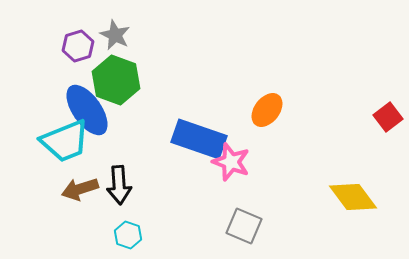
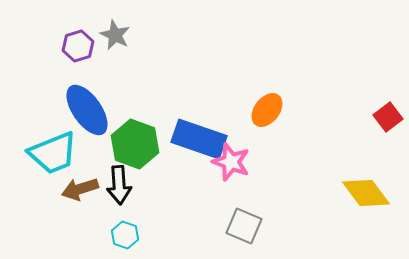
green hexagon: moved 19 px right, 64 px down
cyan trapezoid: moved 12 px left, 12 px down
yellow diamond: moved 13 px right, 4 px up
cyan hexagon: moved 3 px left
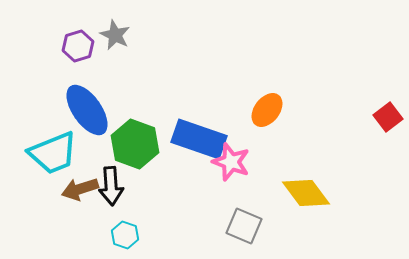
black arrow: moved 8 px left, 1 px down
yellow diamond: moved 60 px left
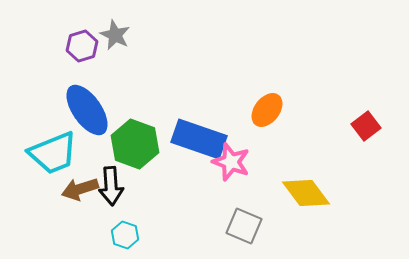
purple hexagon: moved 4 px right
red square: moved 22 px left, 9 px down
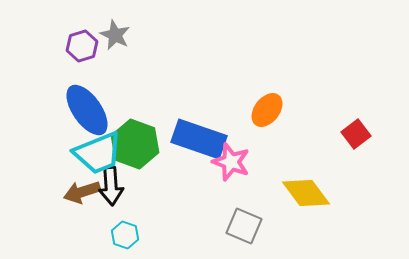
red square: moved 10 px left, 8 px down
cyan trapezoid: moved 45 px right
brown arrow: moved 2 px right, 3 px down
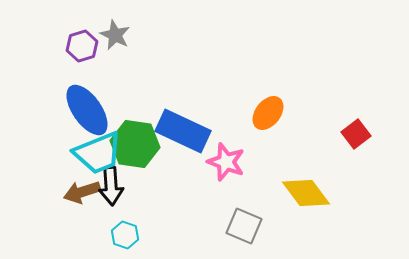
orange ellipse: moved 1 px right, 3 px down
blue rectangle: moved 16 px left, 8 px up; rotated 6 degrees clockwise
green hexagon: rotated 12 degrees counterclockwise
pink star: moved 5 px left
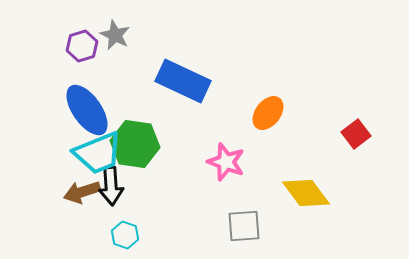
blue rectangle: moved 50 px up
gray square: rotated 27 degrees counterclockwise
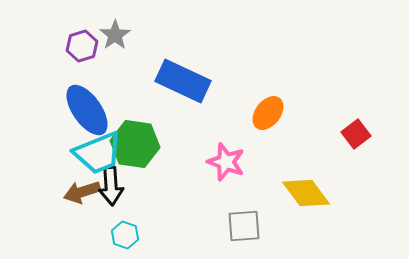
gray star: rotated 12 degrees clockwise
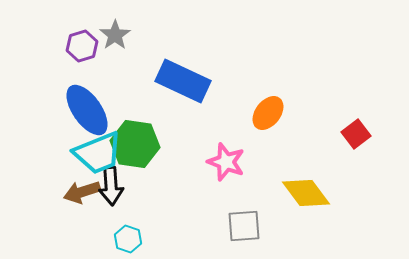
cyan hexagon: moved 3 px right, 4 px down
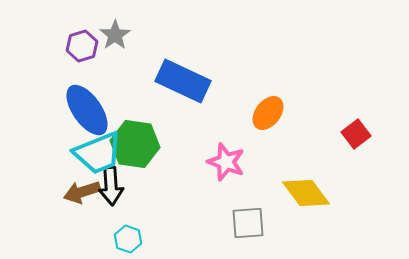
gray square: moved 4 px right, 3 px up
